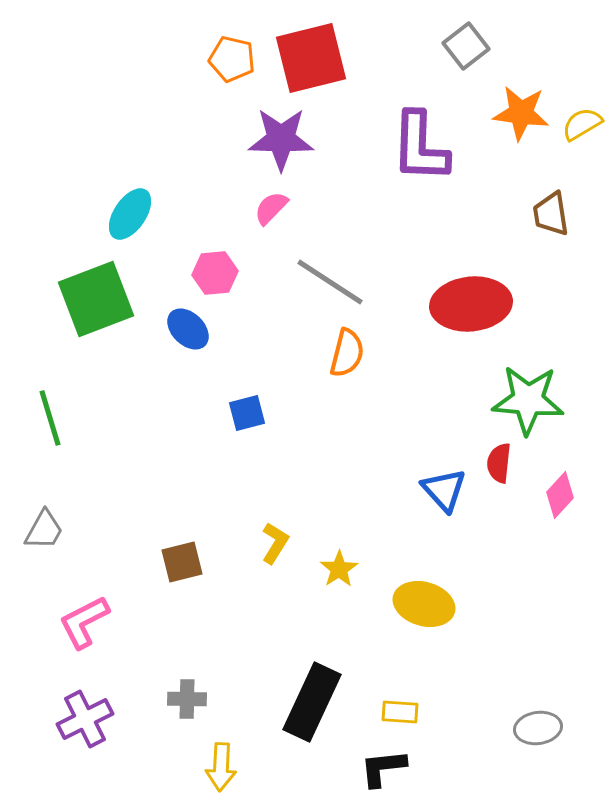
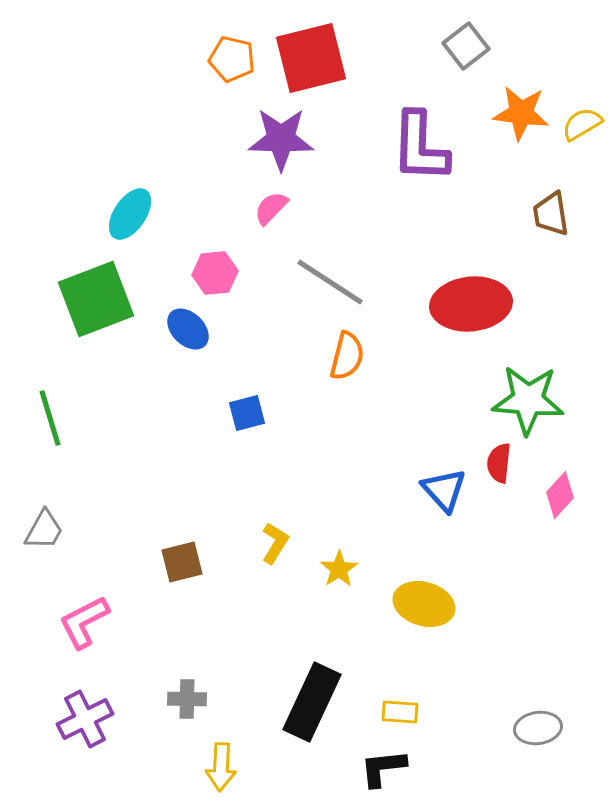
orange semicircle: moved 3 px down
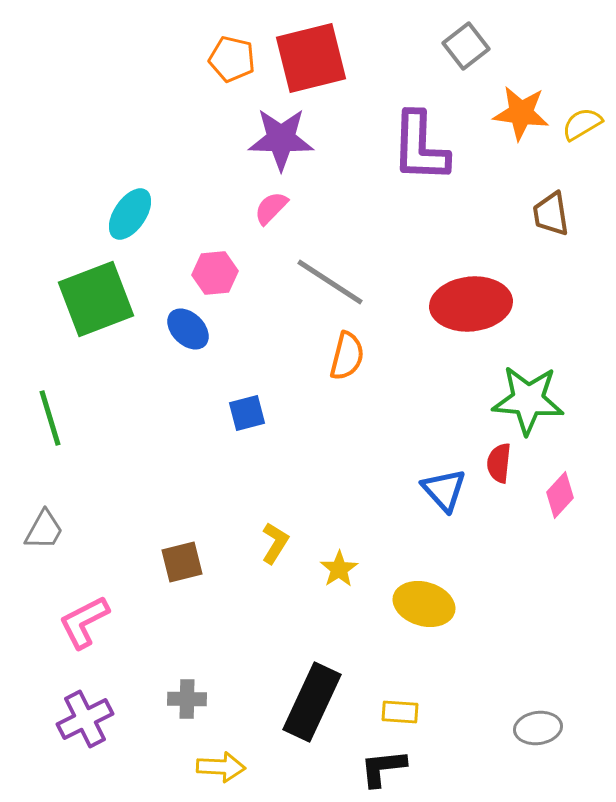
yellow arrow: rotated 90 degrees counterclockwise
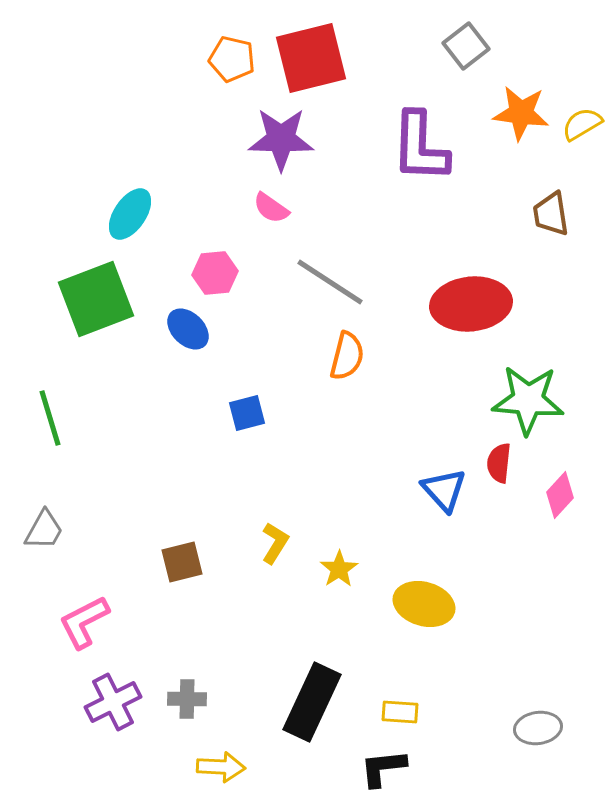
pink semicircle: rotated 99 degrees counterclockwise
purple cross: moved 28 px right, 17 px up
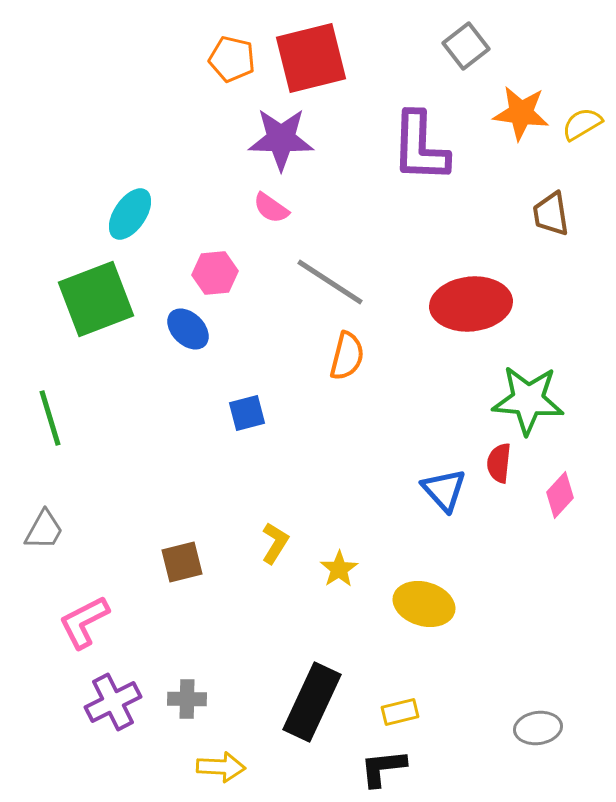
yellow rectangle: rotated 18 degrees counterclockwise
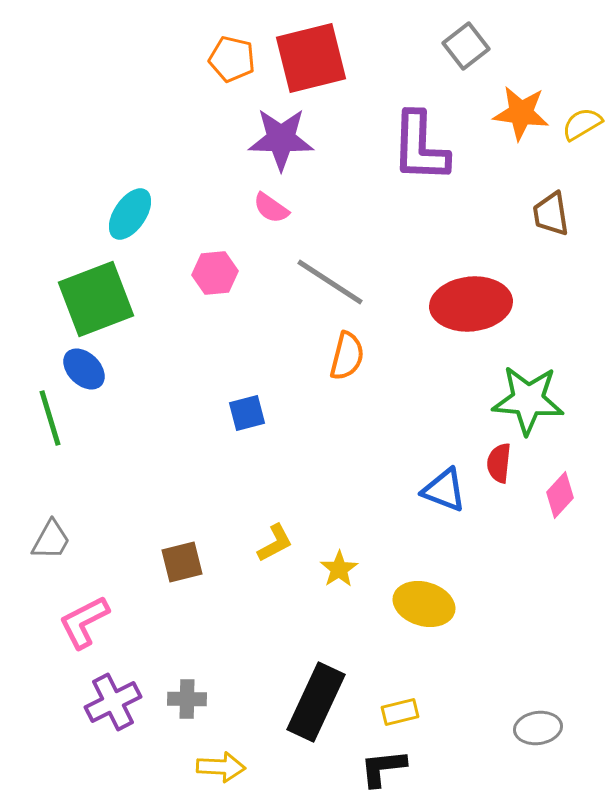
blue ellipse: moved 104 px left, 40 px down
blue triangle: rotated 27 degrees counterclockwise
gray trapezoid: moved 7 px right, 10 px down
yellow L-shape: rotated 30 degrees clockwise
black rectangle: moved 4 px right
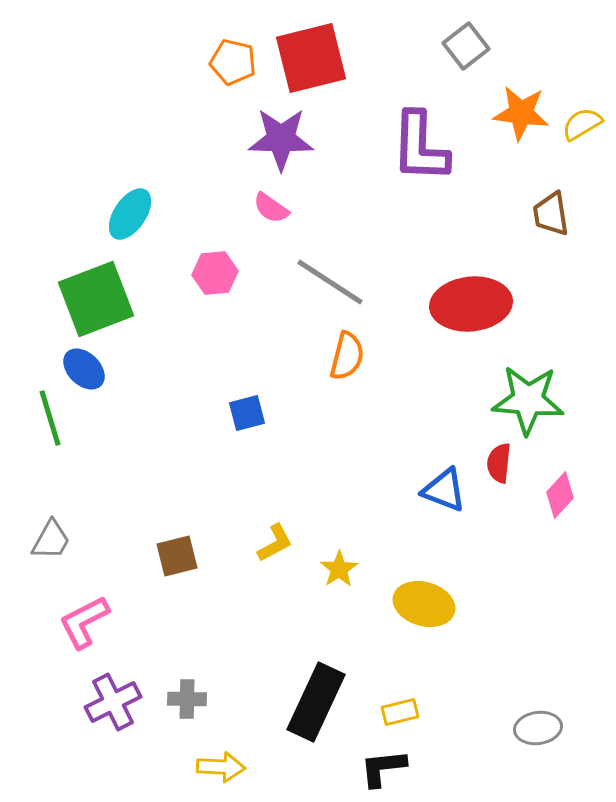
orange pentagon: moved 1 px right, 3 px down
brown square: moved 5 px left, 6 px up
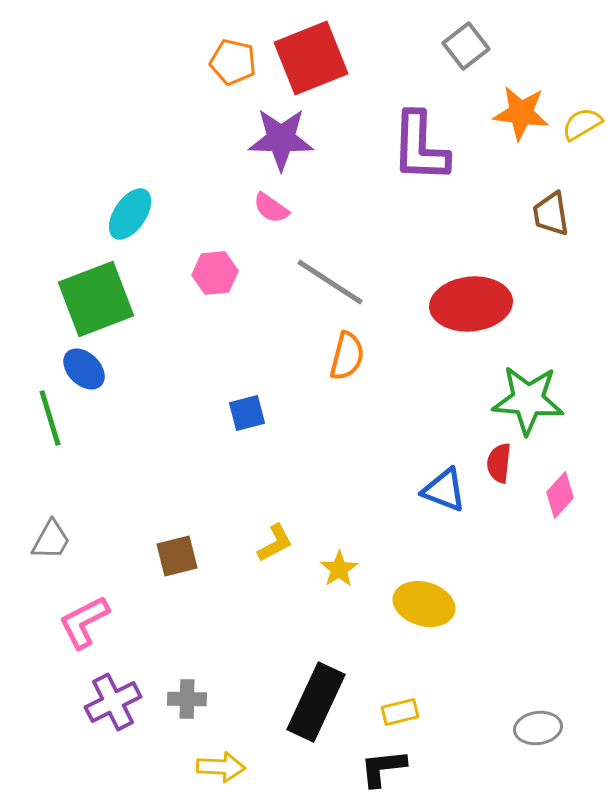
red square: rotated 8 degrees counterclockwise
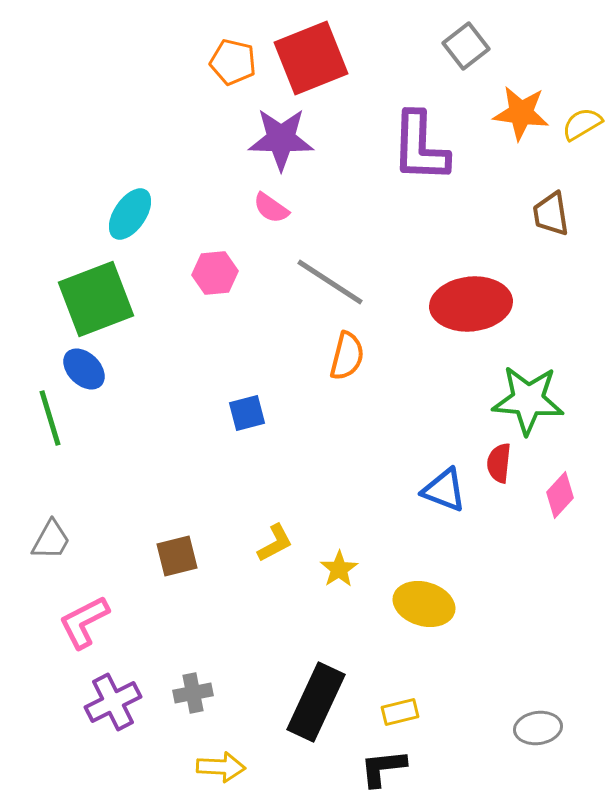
gray cross: moved 6 px right, 6 px up; rotated 12 degrees counterclockwise
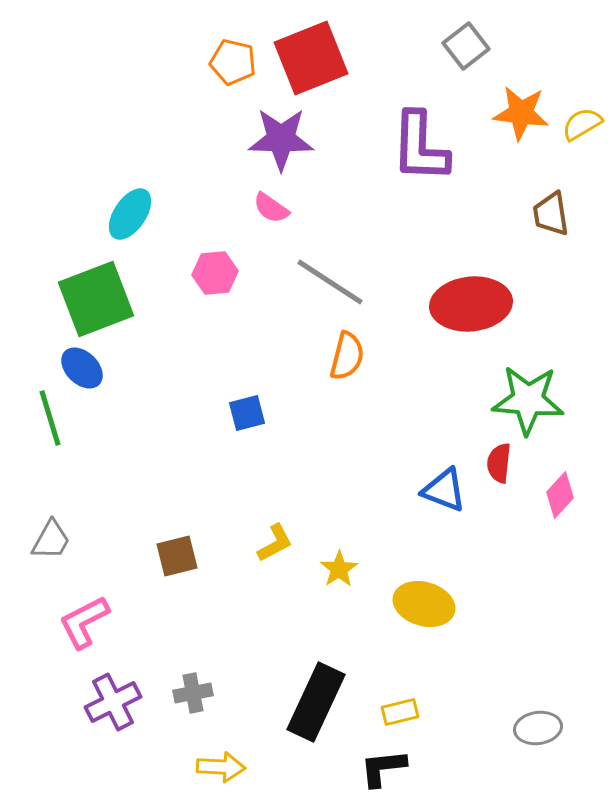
blue ellipse: moved 2 px left, 1 px up
